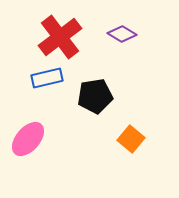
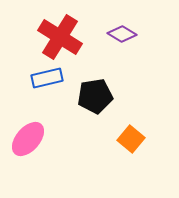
red cross: rotated 21 degrees counterclockwise
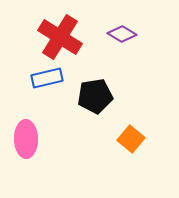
pink ellipse: moved 2 px left; rotated 42 degrees counterclockwise
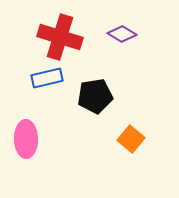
red cross: rotated 15 degrees counterclockwise
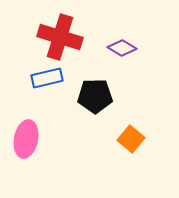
purple diamond: moved 14 px down
black pentagon: rotated 8 degrees clockwise
pink ellipse: rotated 12 degrees clockwise
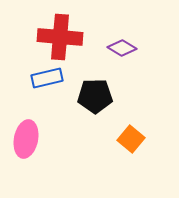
red cross: rotated 12 degrees counterclockwise
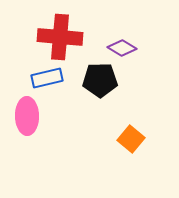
black pentagon: moved 5 px right, 16 px up
pink ellipse: moved 1 px right, 23 px up; rotated 12 degrees counterclockwise
